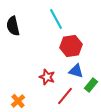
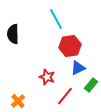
black semicircle: moved 8 px down; rotated 12 degrees clockwise
red hexagon: moved 1 px left
blue triangle: moved 2 px right, 3 px up; rotated 42 degrees counterclockwise
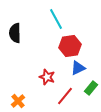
black semicircle: moved 2 px right, 1 px up
green rectangle: moved 3 px down
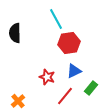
red hexagon: moved 1 px left, 3 px up
blue triangle: moved 4 px left, 3 px down
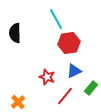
orange cross: moved 1 px down
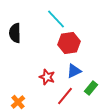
cyan line: rotated 15 degrees counterclockwise
